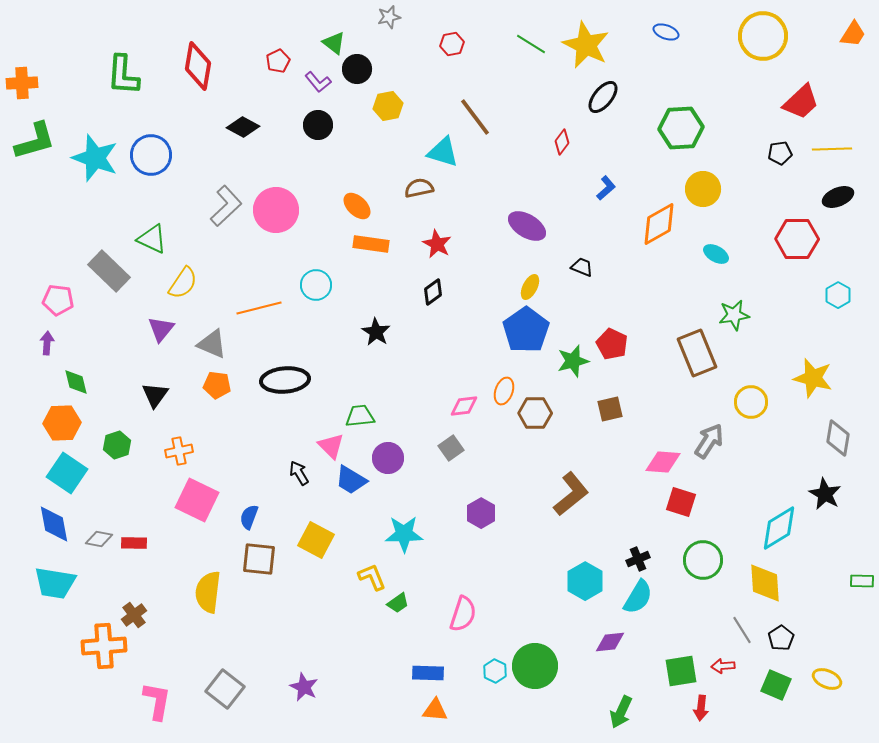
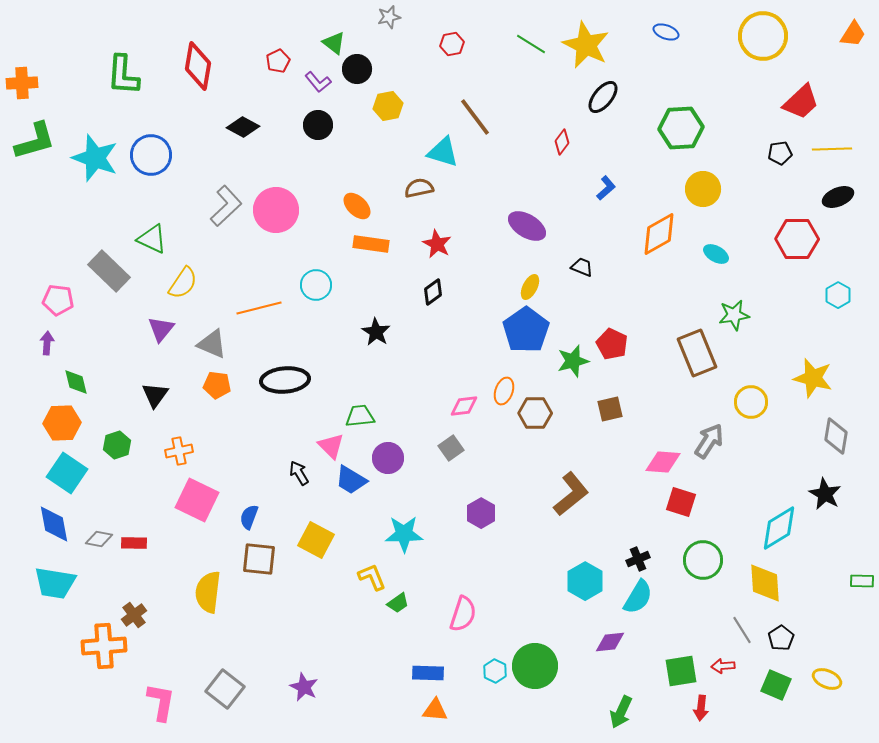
orange diamond at (659, 224): moved 10 px down
gray diamond at (838, 438): moved 2 px left, 2 px up
pink L-shape at (157, 701): moved 4 px right, 1 px down
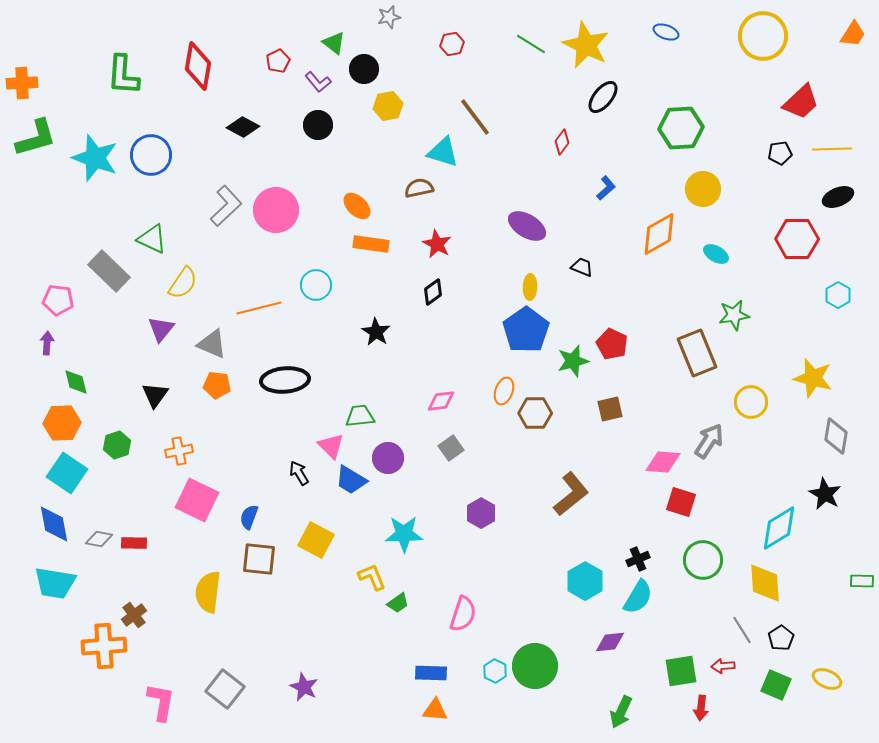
black circle at (357, 69): moved 7 px right
green L-shape at (35, 141): moved 1 px right, 3 px up
yellow ellipse at (530, 287): rotated 25 degrees counterclockwise
pink diamond at (464, 406): moved 23 px left, 5 px up
blue rectangle at (428, 673): moved 3 px right
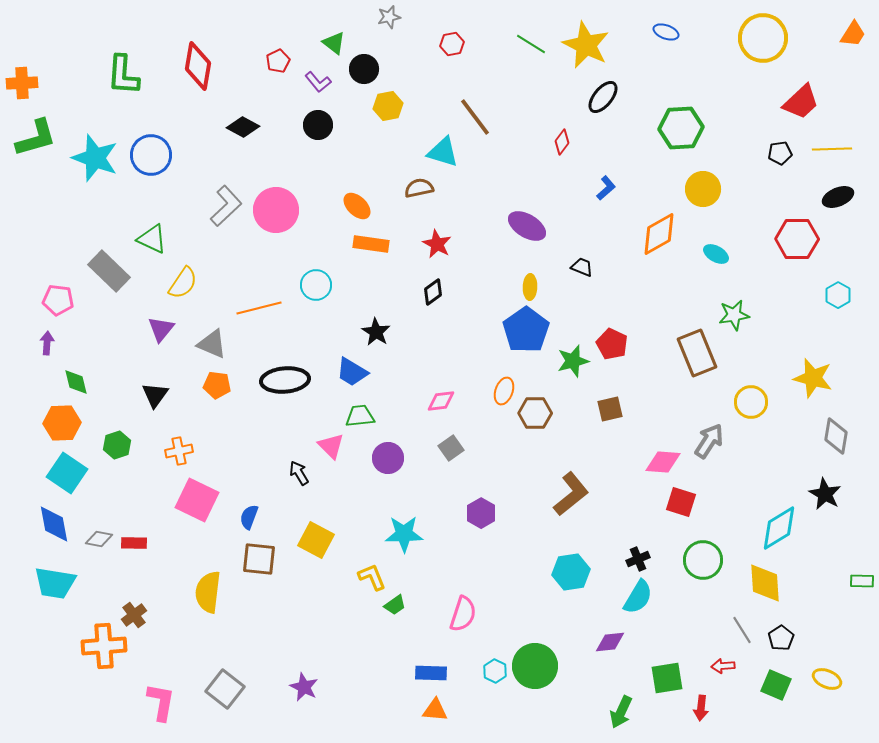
yellow circle at (763, 36): moved 2 px down
blue trapezoid at (351, 480): moved 1 px right, 108 px up
cyan hexagon at (585, 581): moved 14 px left, 9 px up; rotated 21 degrees clockwise
green trapezoid at (398, 603): moved 3 px left, 2 px down
green square at (681, 671): moved 14 px left, 7 px down
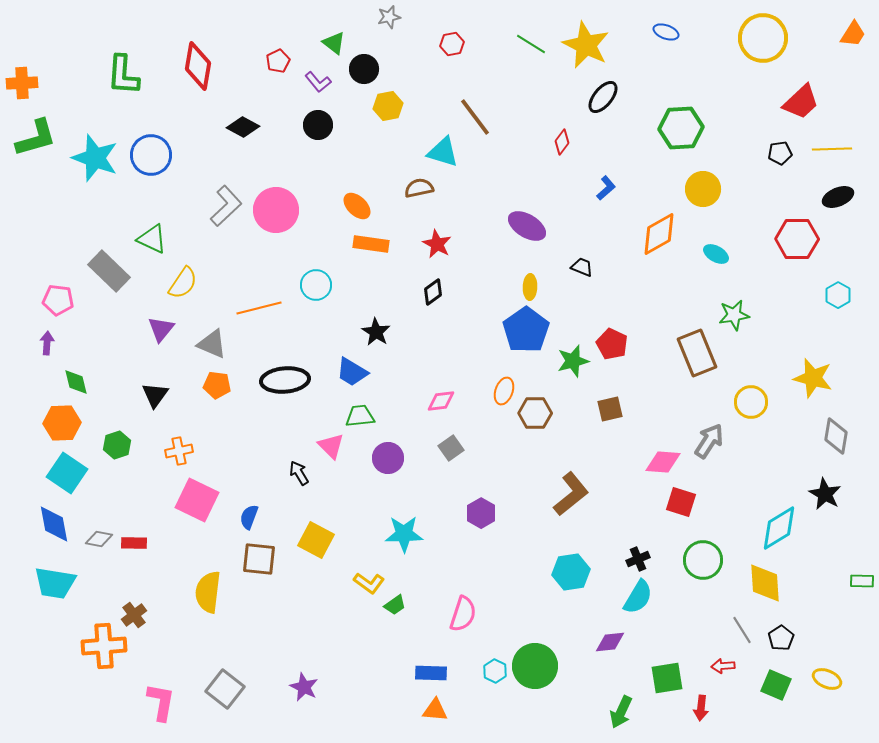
yellow L-shape at (372, 577): moved 3 px left, 6 px down; rotated 148 degrees clockwise
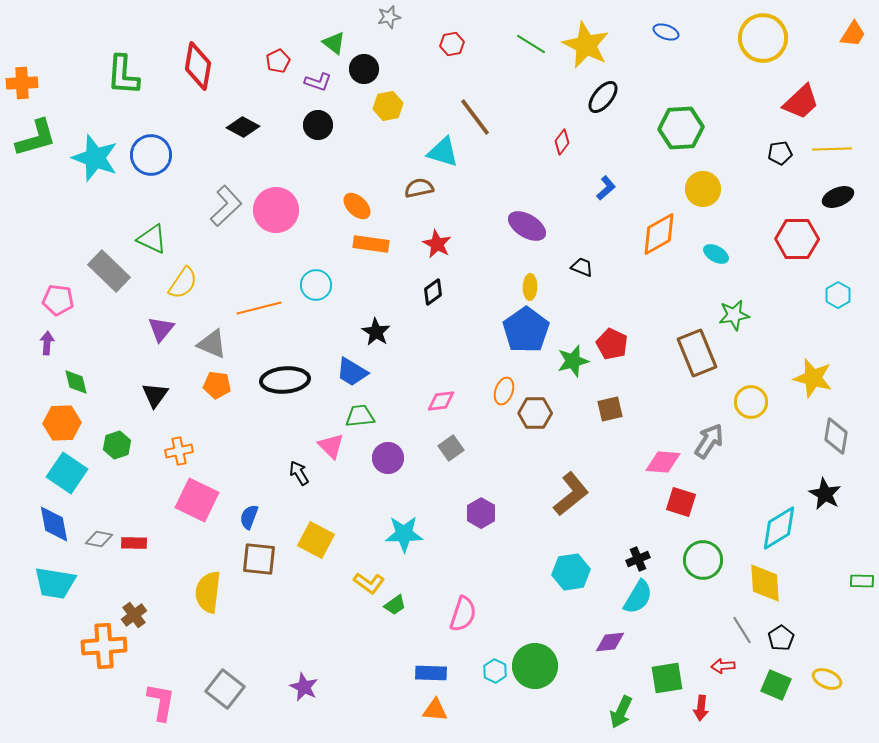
purple L-shape at (318, 82): rotated 32 degrees counterclockwise
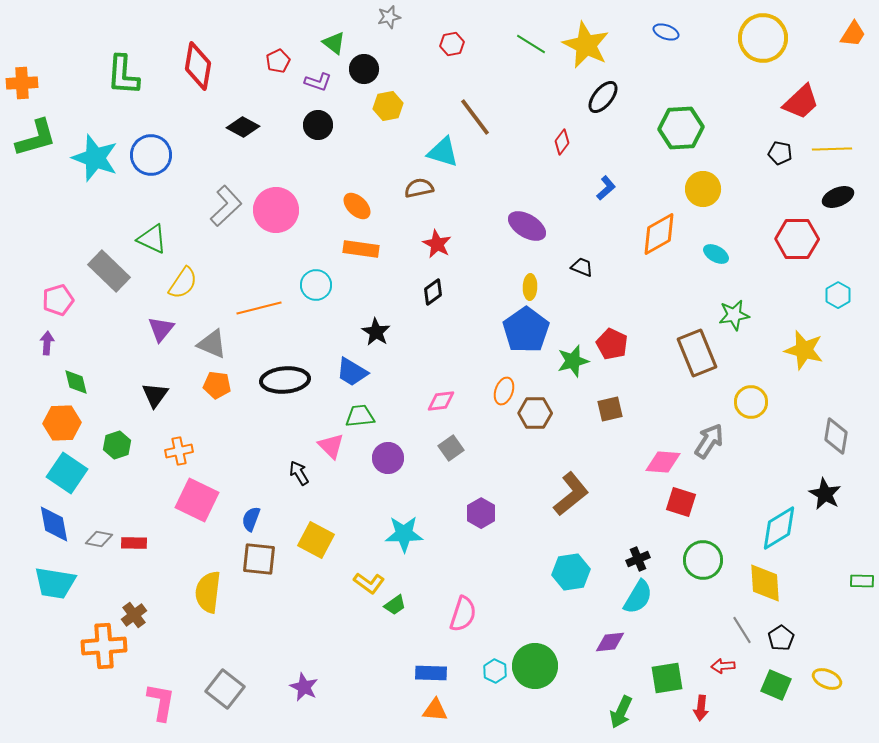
black pentagon at (780, 153): rotated 20 degrees clockwise
orange rectangle at (371, 244): moved 10 px left, 5 px down
pink pentagon at (58, 300): rotated 24 degrees counterclockwise
yellow star at (813, 378): moved 9 px left, 28 px up
blue semicircle at (249, 517): moved 2 px right, 2 px down
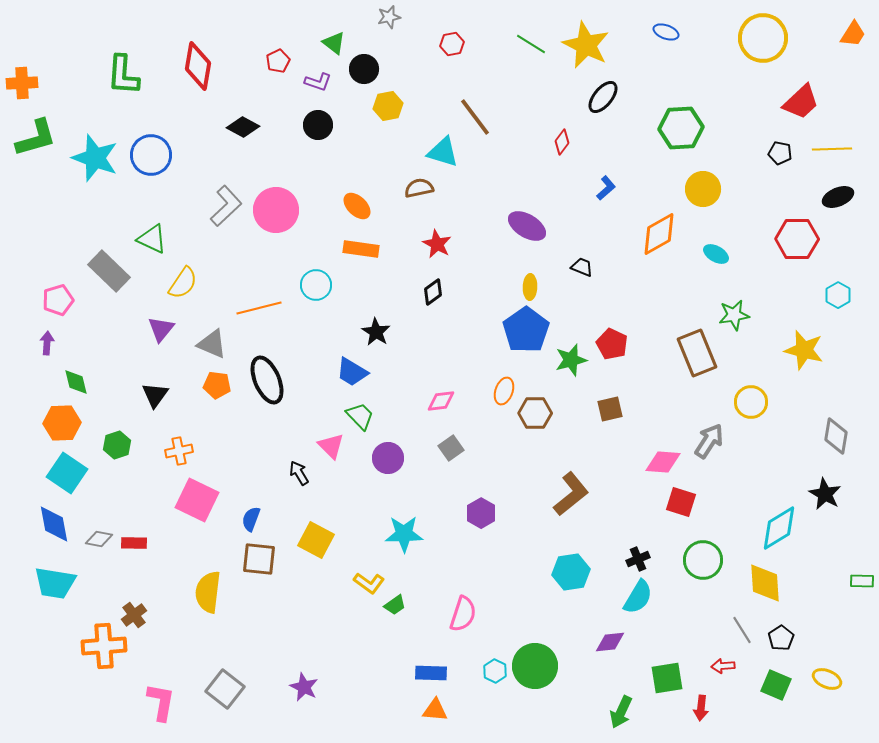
green star at (573, 361): moved 2 px left, 1 px up
black ellipse at (285, 380): moved 18 px left; rotated 72 degrees clockwise
green trapezoid at (360, 416): rotated 52 degrees clockwise
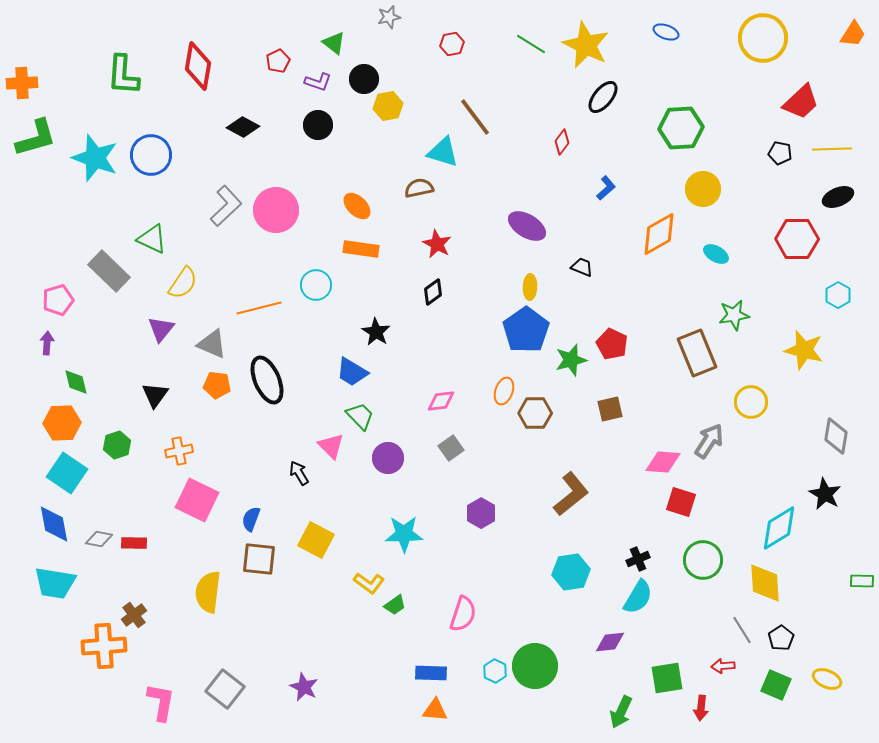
black circle at (364, 69): moved 10 px down
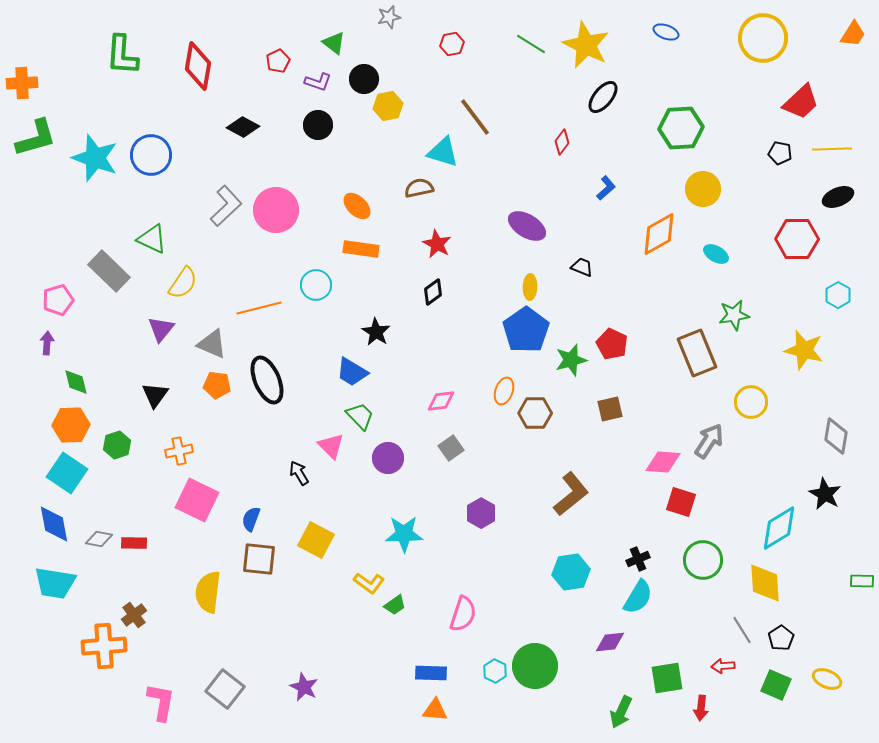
green L-shape at (123, 75): moved 1 px left, 20 px up
orange hexagon at (62, 423): moved 9 px right, 2 px down
